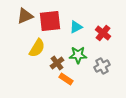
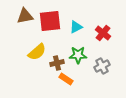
brown triangle: rotated 12 degrees clockwise
yellow semicircle: moved 4 px down; rotated 18 degrees clockwise
brown cross: rotated 24 degrees clockwise
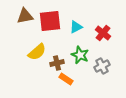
green star: moved 2 px right; rotated 24 degrees clockwise
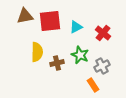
yellow semicircle: rotated 48 degrees counterclockwise
orange rectangle: moved 27 px right, 6 px down; rotated 24 degrees clockwise
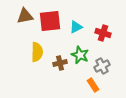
red cross: rotated 21 degrees counterclockwise
brown cross: moved 3 px right
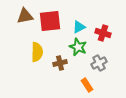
cyan triangle: moved 3 px right
green star: moved 2 px left, 8 px up
gray cross: moved 3 px left, 3 px up
orange rectangle: moved 6 px left
